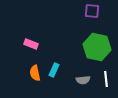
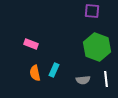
green hexagon: rotated 8 degrees clockwise
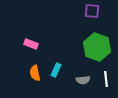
cyan rectangle: moved 2 px right
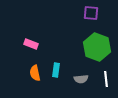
purple square: moved 1 px left, 2 px down
cyan rectangle: rotated 16 degrees counterclockwise
gray semicircle: moved 2 px left, 1 px up
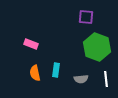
purple square: moved 5 px left, 4 px down
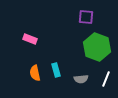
pink rectangle: moved 1 px left, 5 px up
cyan rectangle: rotated 24 degrees counterclockwise
white line: rotated 28 degrees clockwise
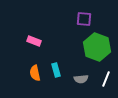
purple square: moved 2 px left, 2 px down
pink rectangle: moved 4 px right, 2 px down
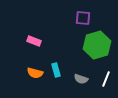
purple square: moved 1 px left, 1 px up
green hexagon: moved 2 px up; rotated 24 degrees clockwise
orange semicircle: rotated 63 degrees counterclockwise
gray semicircle: rotated 24 degrees clockwise
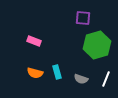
cyan rectangle: moved 1 px right, 2 px down
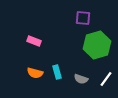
white line: rotated 14 degrees clockwise
